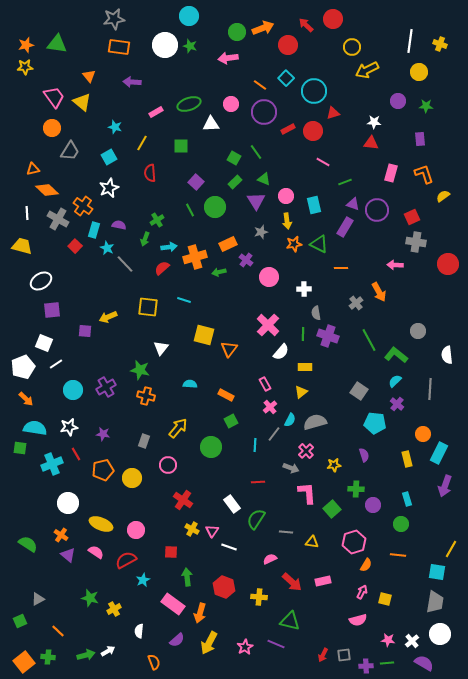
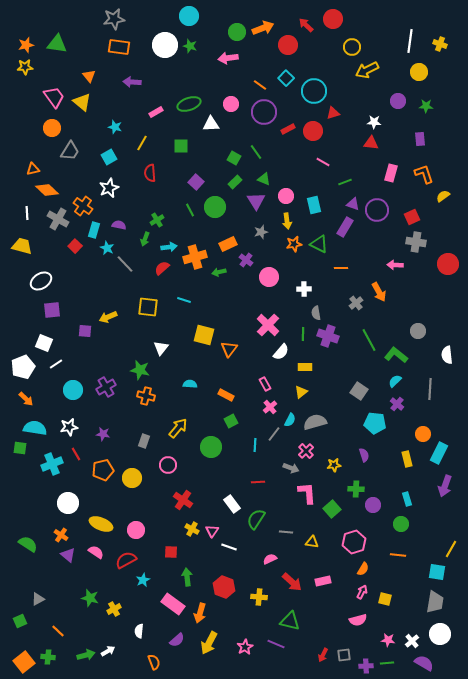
orange semicircle at (366, 565): moved 3 px left, 4 px down
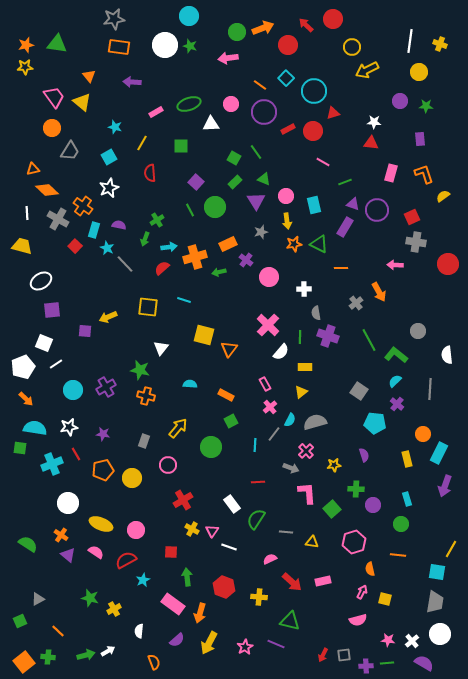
purple circle at (398, 101): moved 2 px right
green line at (303, 334): moved 3 px left, 3 px down
red cross at (183, 500): rotated 24 degrees clockwise
orange semicircle at (363, 569): moved 7 px right; rotated 136 degrees clockwise
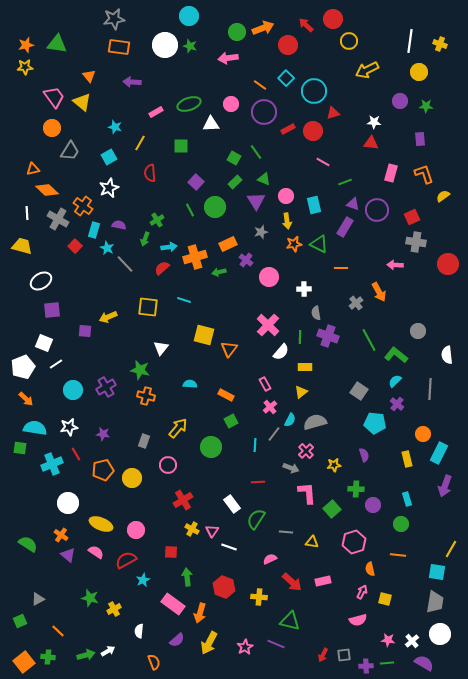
yellow circle at (352, 47): moved 3 px left, 6 px up
yellow line at (142, 143): moved 2 px left
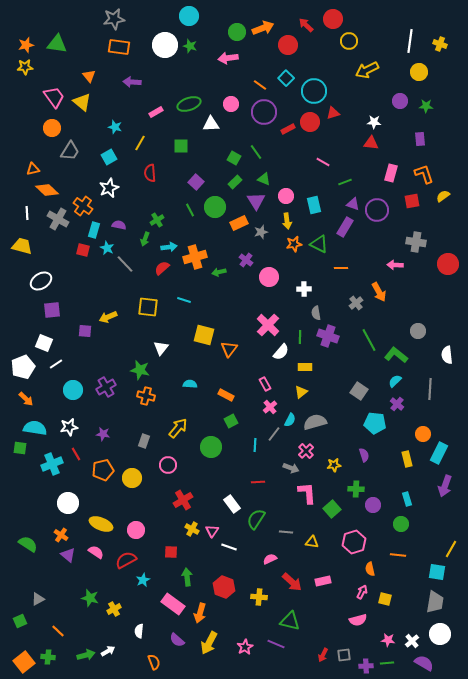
red circle at (313, 131): moved 3 px left, 9 px up
red square at (412, 217): moved 16 px up; rotated 14 degrees clockwise
orange rectangle at (228, 244): moved 11 px right, 21 px up
red square at (75, 246): moved 8 px right, 4 px down; rotated 32 degrees counterclockwise
purple semicircle at (177, 640): rotated 84 degrees clockwise
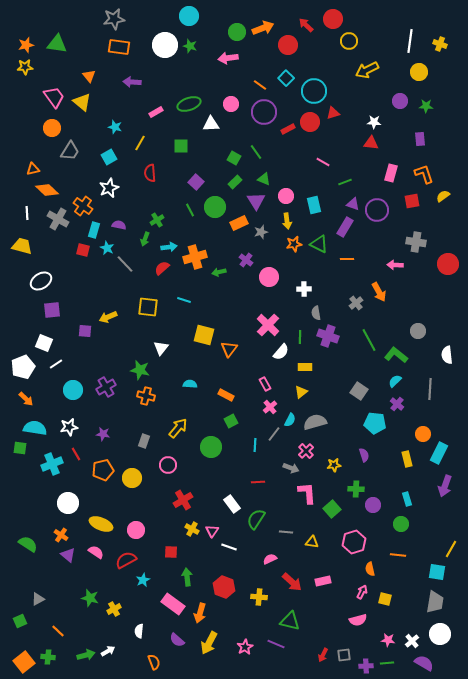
orange line at (341, 268): moved 6 px right, 9 px up
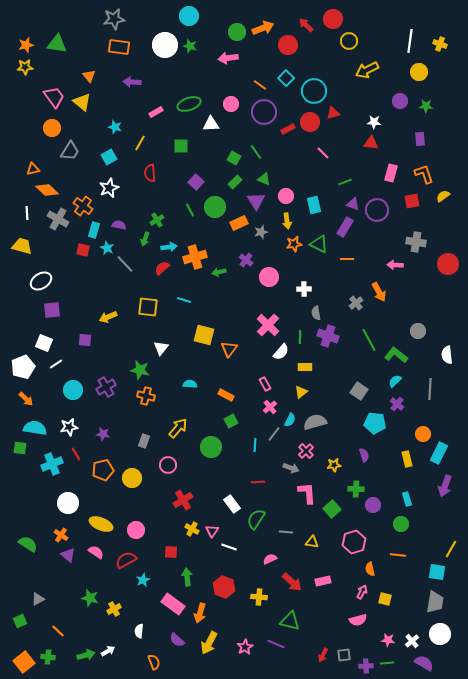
pink line at (323, 162): moved 9 px up; rotated 16 degrees clockwise
purple square at (85, 331): moved 9 px down
